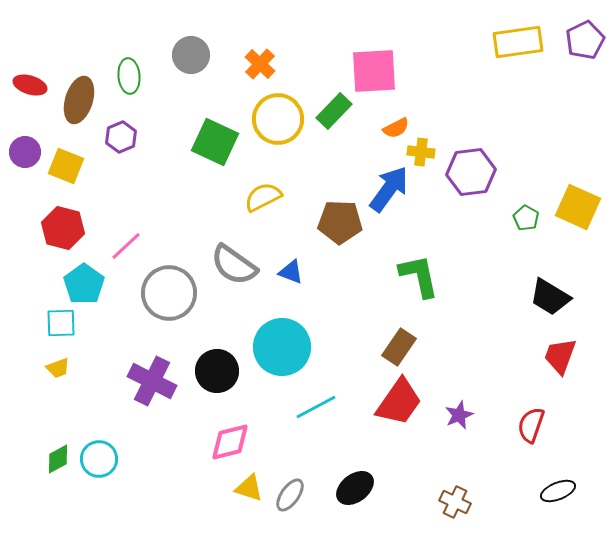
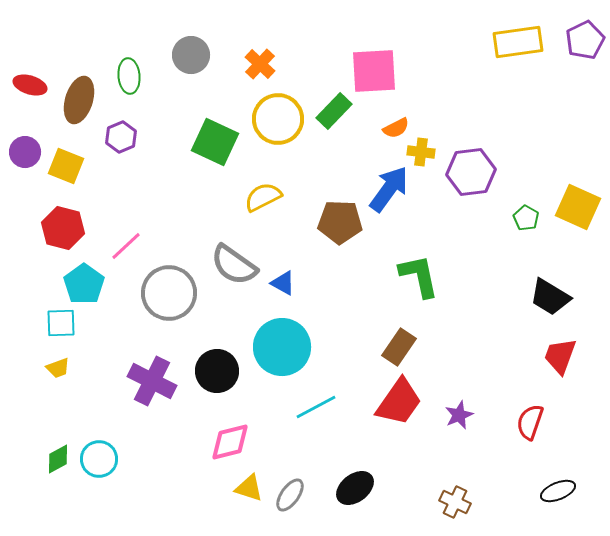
blue triangle at (291, 272): moved 8 px left, 11 px down; rotated 8 degrees clockwise
red semicircle at (531, 425): moved 1 px left, 3 px up
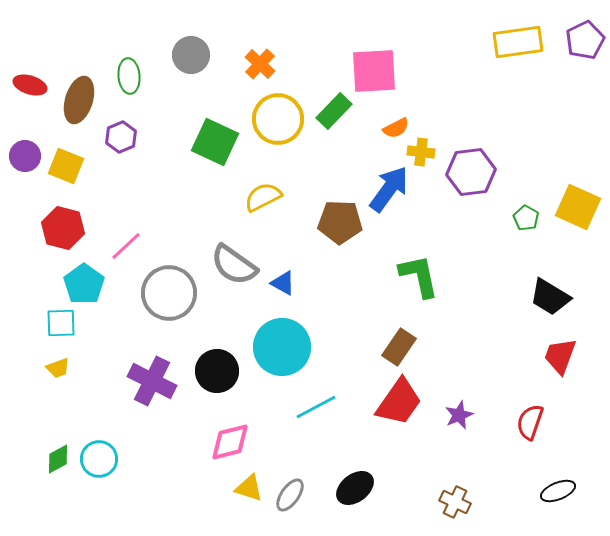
purple circle at (25, 152): moved 4 px down
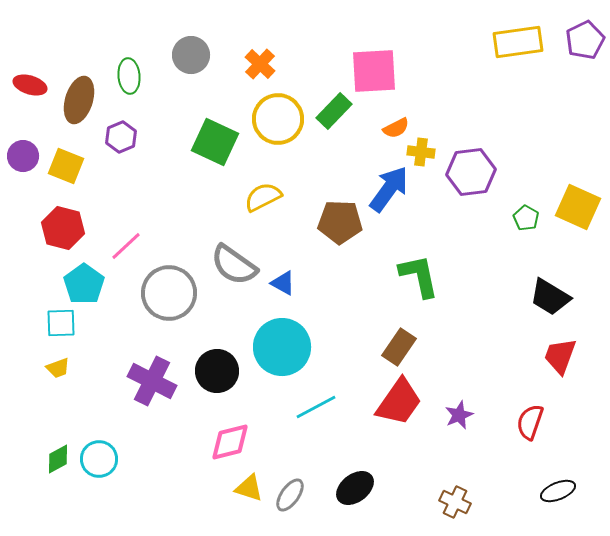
purple circle at (25, 156): moved 2 px left
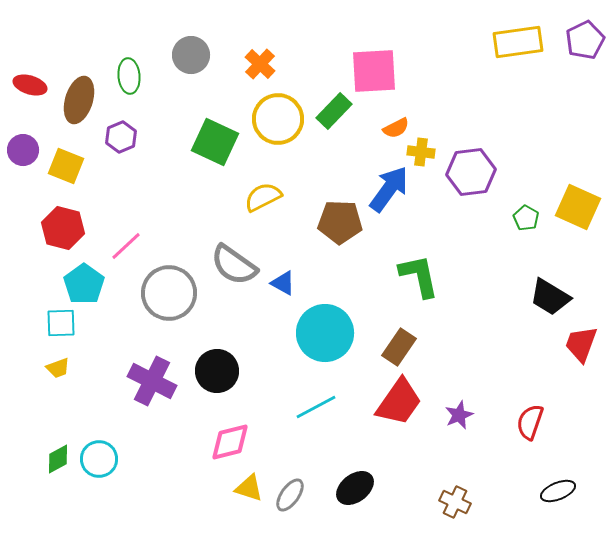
purple circle at (23, 156): moved 6 px up
cyan circle at (282, 347): moved 43 px right, 14 px up
red trapezoid at (560, 356): moved 21 px right, 12 px up
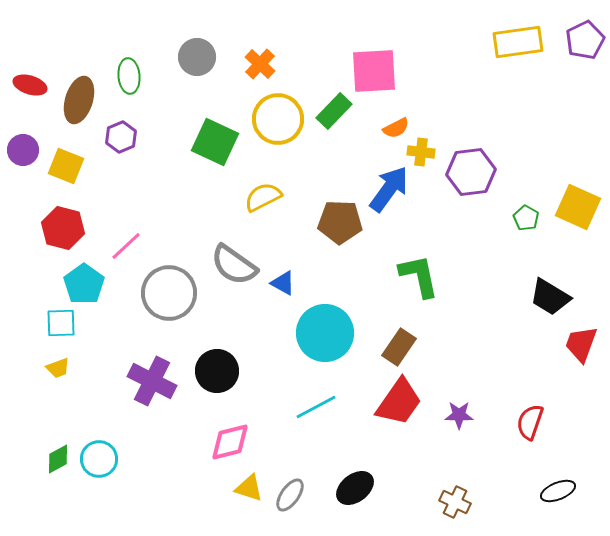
gray circle at (191, 55): moved 6 px right, 2 px down
purple star at (459, 415): rotated 24 degrees clockwise
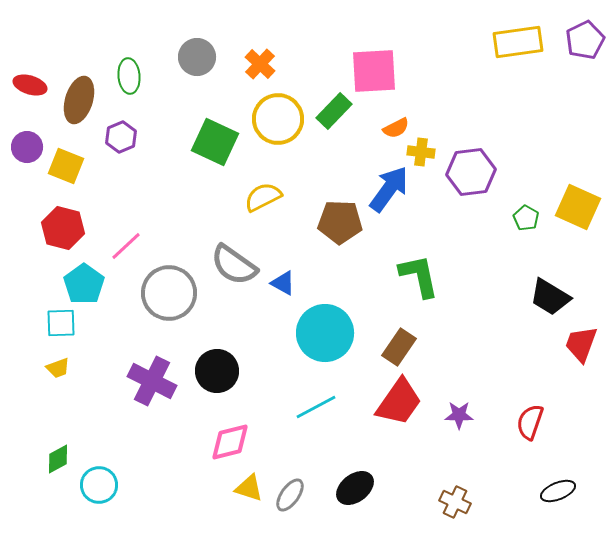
purple circle at (23, 150): moved 4 px right, 3 px up
cyan circle at (99, 459): moved 26 px down
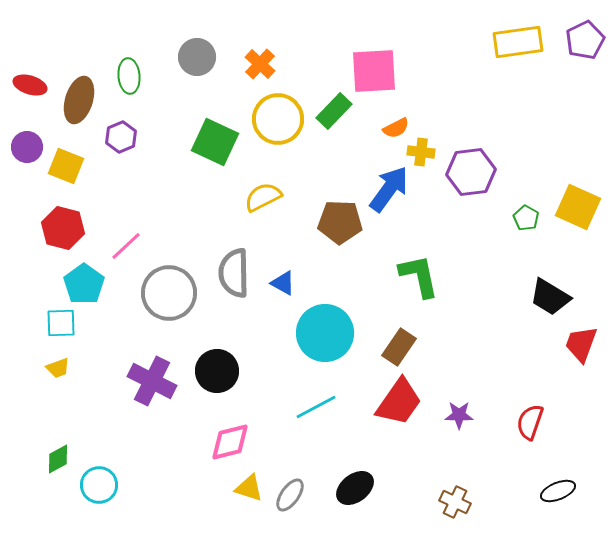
gray semicircle at (234, 265): moved 8 px down; rotated 54 degrees clockwise
